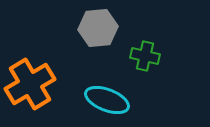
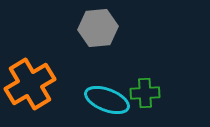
green cross: moved 37 px down; rotated 16 degrees counterclockwise
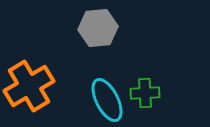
orange cross: moved 1 px left, 2 px down
cyan ellipse: rotated 42 degrees clockwise
